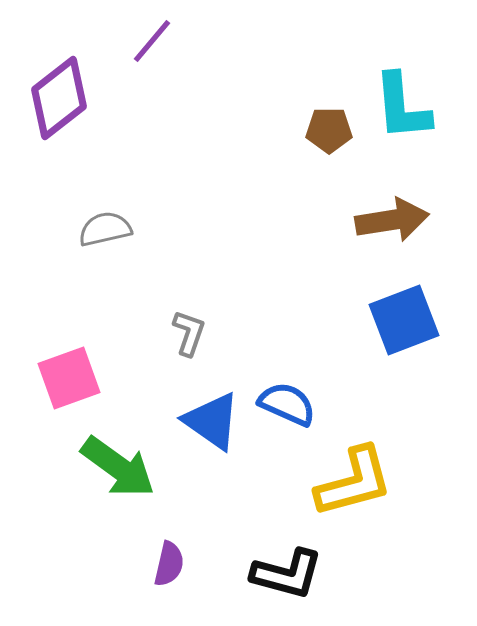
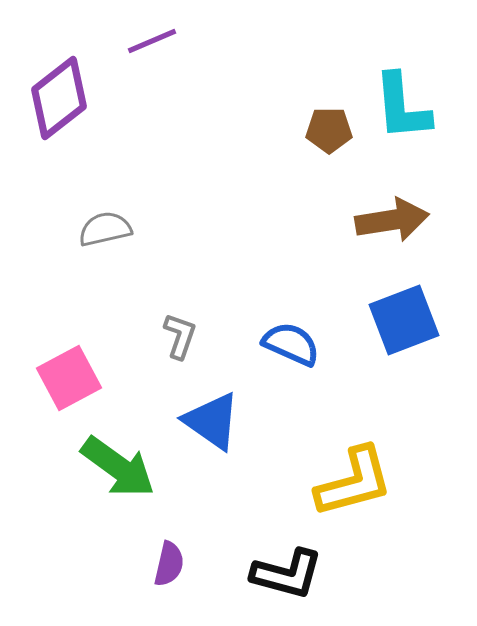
purple line: rotated 27 degrees clockwise
gray L-shape: moved 9 px left, 3 px down
pink square: rotated 8 degrees counterclockwise
blue semicircle: moved 4 px right, 60 px up
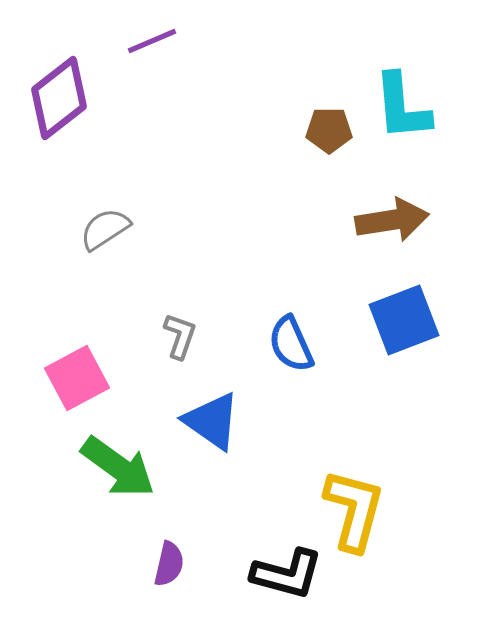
gray semicircle: rotated 20 degrees counterclockwise
blue semicircle: rotated 138 degrees counterclockwise
pink square: moved 8 px right
yellow L-shape: moved 28 px down; rotated 60 degrees counterclockwise
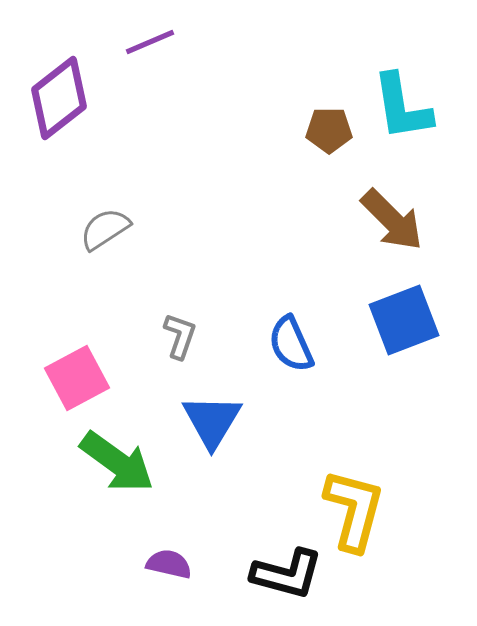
purple line: moved 2 px left, 1 px down
cyan L-shape: rotated 4 degrees counterclockwise
brown arrow: rotated 54 degrees clockwise
blue triangle: rotated 26 degrees clockwise
green arrow: moved 1 px left, 5 px up
purple semicircle: rotated 90 degrees counterclockwise
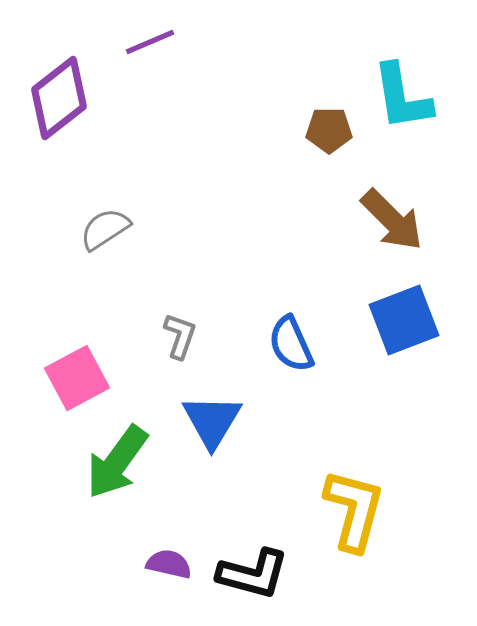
cyan L-shape: moved 10 px up
green arrow: rotated 90 degrees clockwise
black L-shape: moved 34 px left
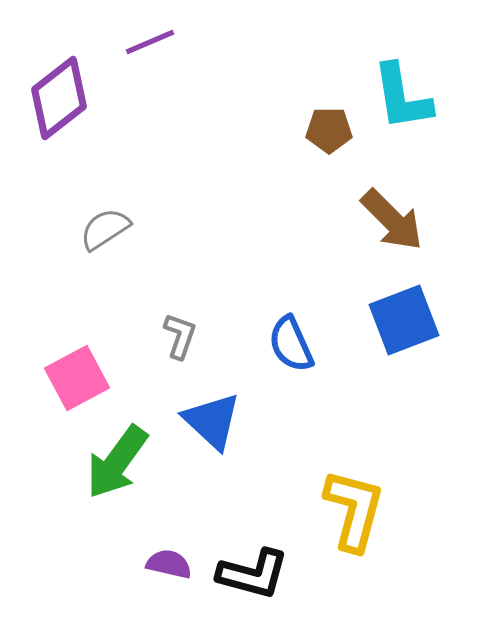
blue triangle: rotated 18 degrees counterclockwise
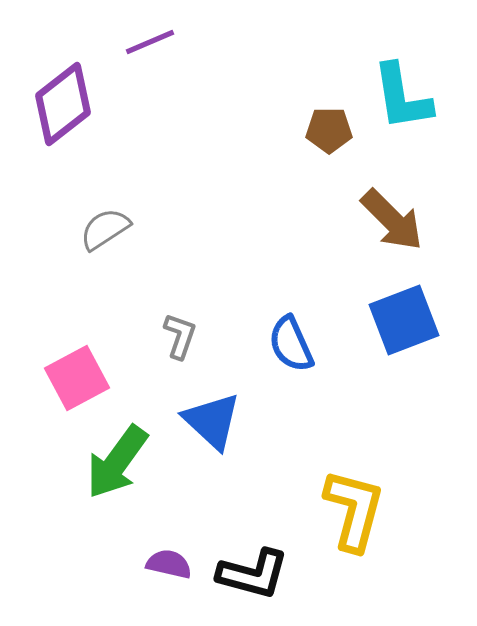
purple diamond: moved 4 px right, 6 px down
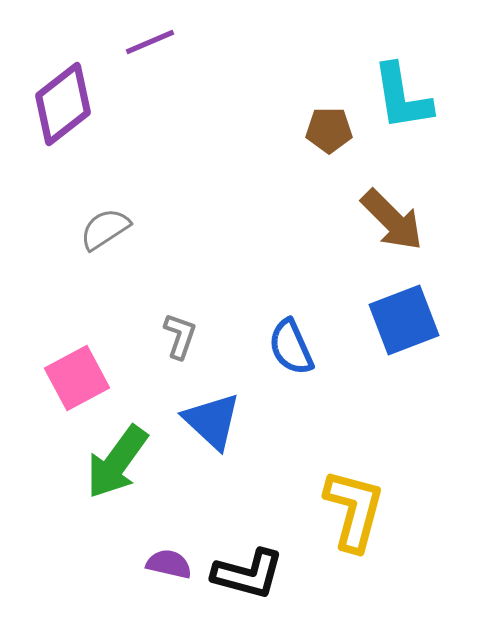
blue semicircle: moved 3 px down
black L-shape: moved 5 px left
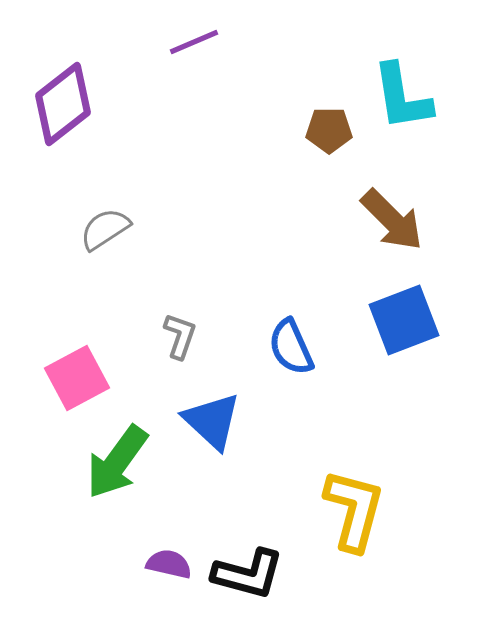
purple line: moved 44 px right
